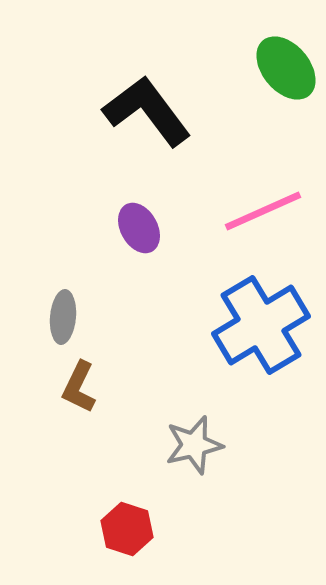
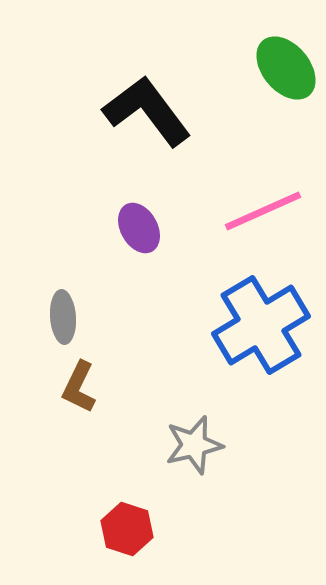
gray ellipse: rotated 9 degrees counterclockwise
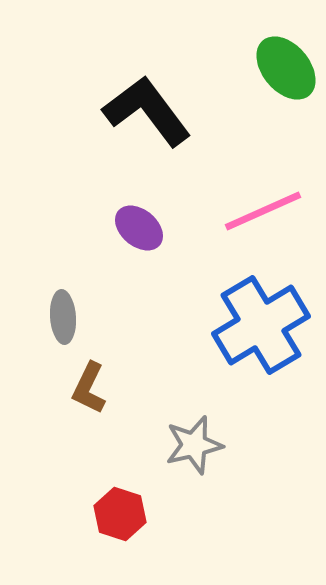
purple ellipse: rotated 21 degrees counterclockwise
brown L-shape: moved 10 px right, 1 px down
red hexagon: moved 7 px left, 15 px up
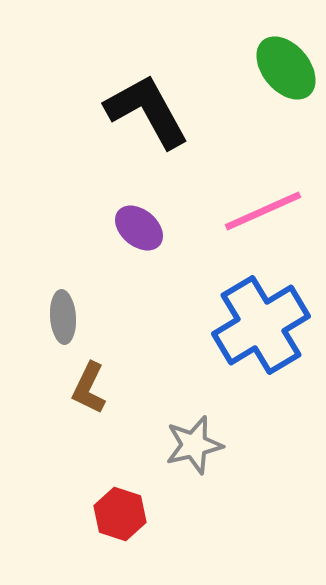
black L-shape: rotated 8 degrees clockwise
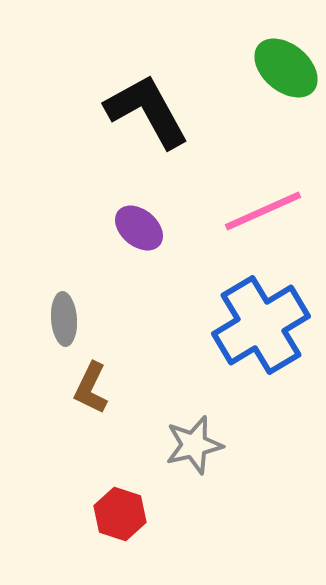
green ellipse: rotated 10 degrees counterclockwise
gray ellipse: moved 1 px right, 2 px down
brown L-shape: moved 2 px right
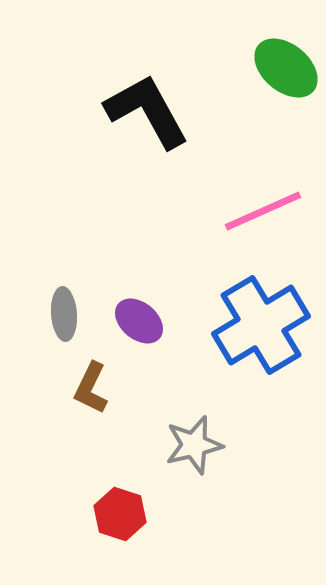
purple ellipse: moved 93 px down
gray ellipse: moved 5 px up
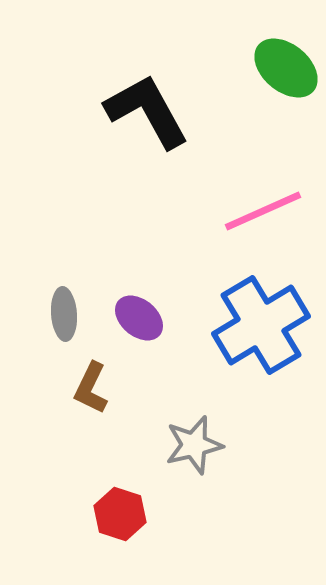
purple ellipse: moved 3 px up
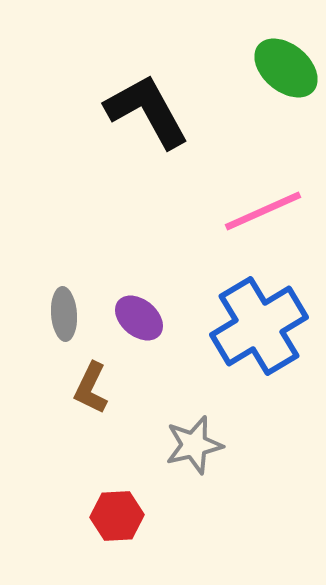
blue cross: moved 2 px left, 1 px down
red hexagon: moved 3 px left, 2 px down; rotated 21 degrees counterclockwise
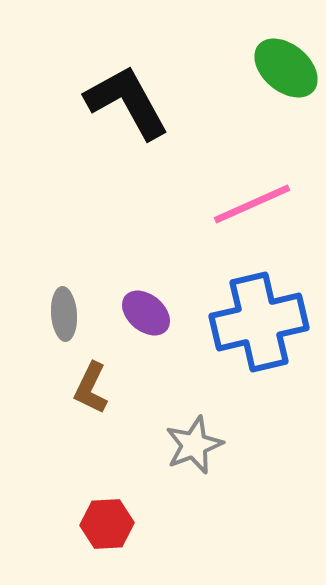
black L-shape: moved 20 px left, 9 px up
pink line: moved 11 px left, 7 px up
purple ellipse: moved 7 px right, 5 px up
blue cross: moved 4 px up; rotated 18 degrees clockwise
gray star: rotated 8 degrees counterclockwise
red hexagon: moved 10 px left, 8 px down
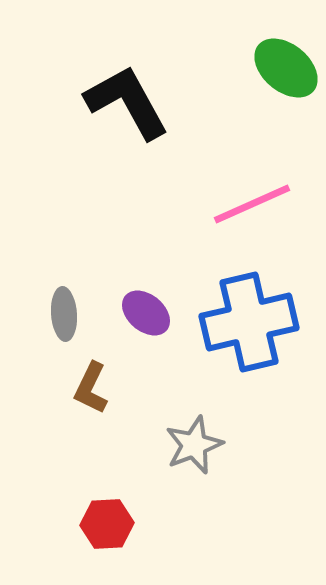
blue cross: moved 10 px left
